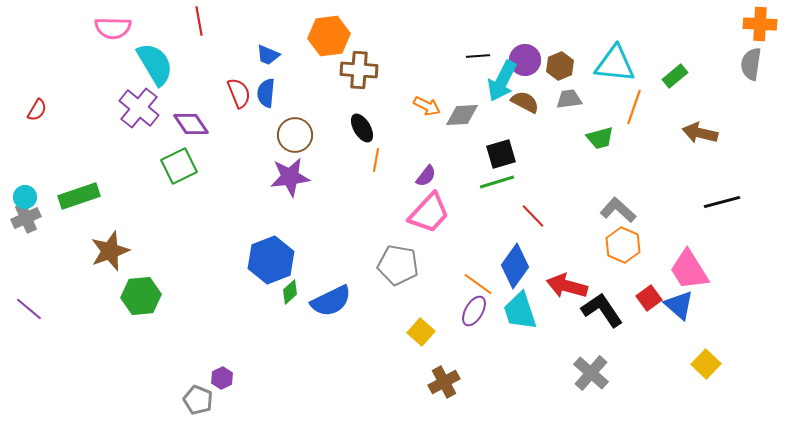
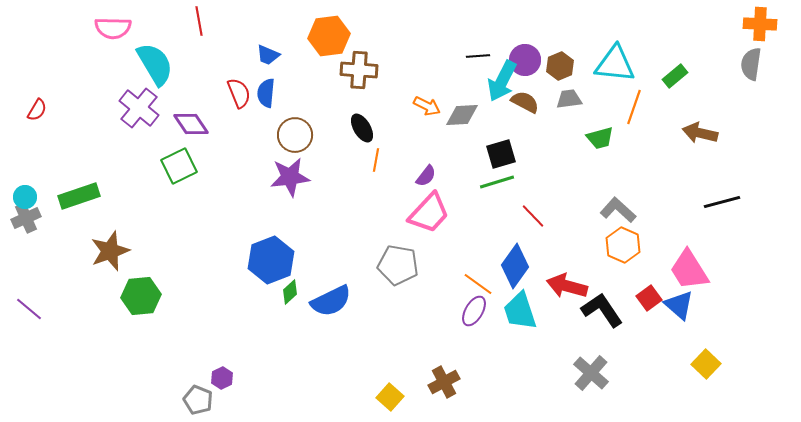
yellow square at (421, 332): moved 31 px left, 65 px down
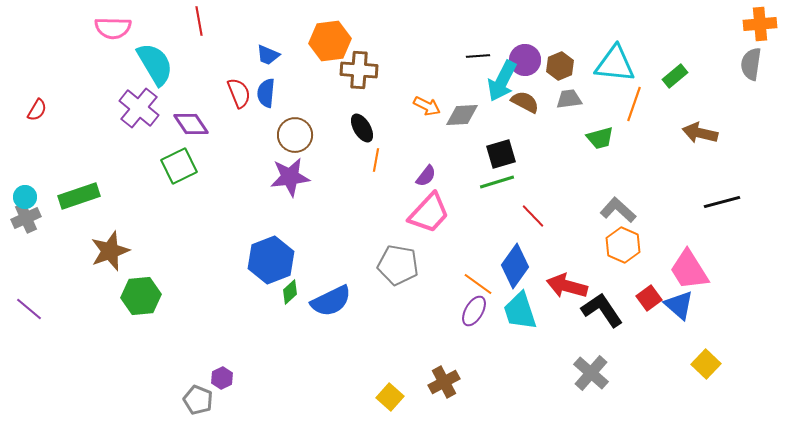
orange cross at (760, 24): rotated 8 degrees counterclockwise
orange hexagon at (329, 36): moved 1 px right, 5 px down
orange line at (634, 107): moved 3 px up
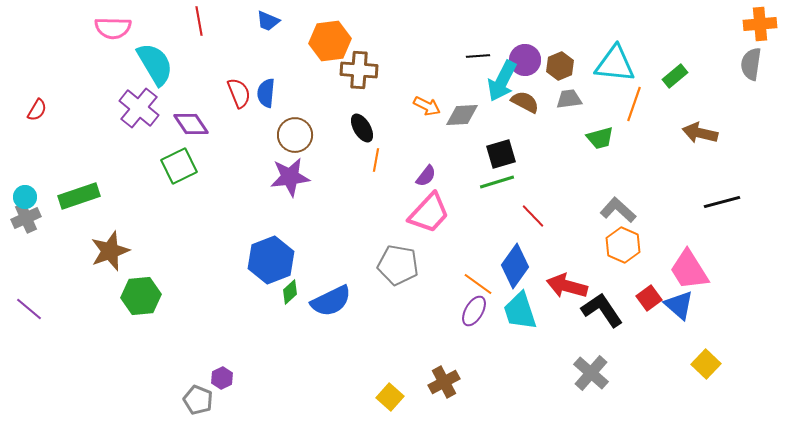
blue trapezoid at (268, 55): moved 34 px up
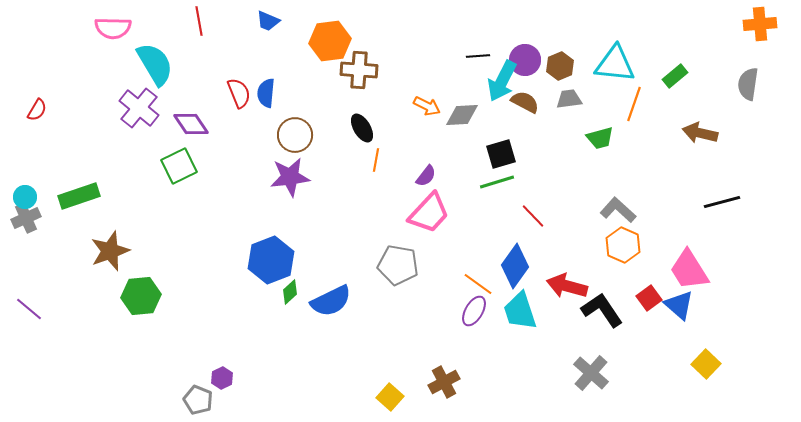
gray semicircle at (751, 64): moved 3 px left, 20 px down
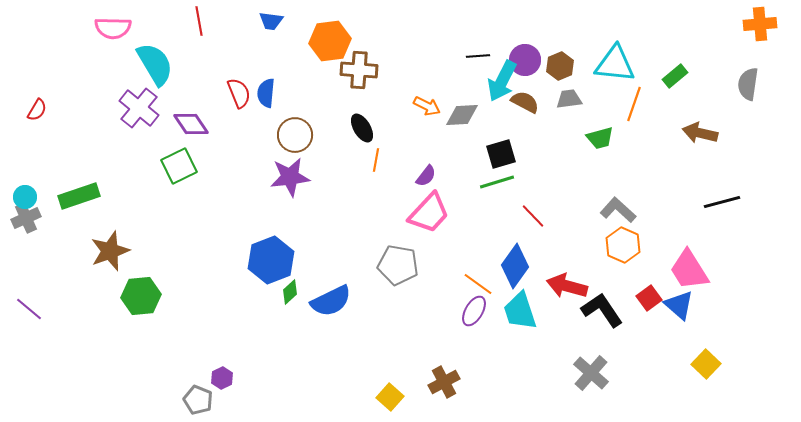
blue trapezoid at (268, 21): moved 3 px right; rotated 15 degrees counterclockwise
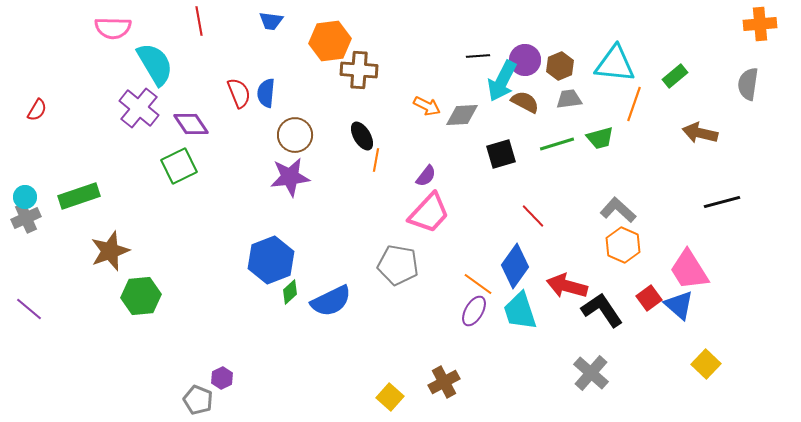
black ellipse at (362, 128): moved 8 px down
green line at (497, 182): moved 60 px right, 38 px up
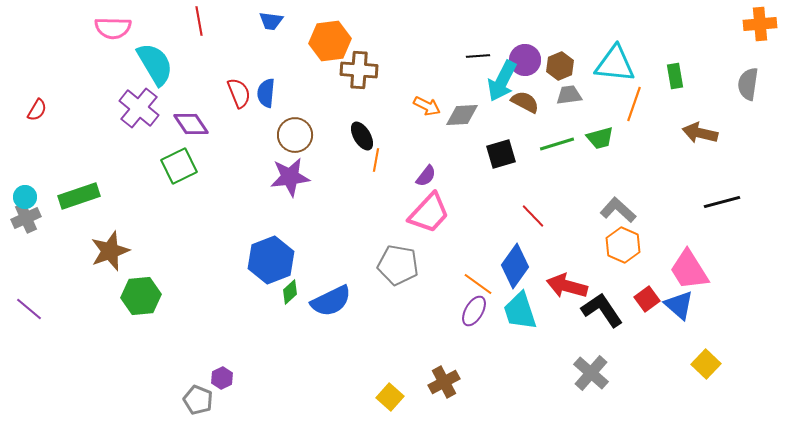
green rectangle at (675, 76): rotated 60 degrees counterclockwise
gray trapezoid at (569, 99): moved 4 px up
red square at (649, 298): moved 2 px left, 1 px down
